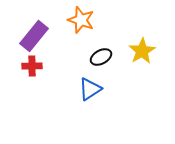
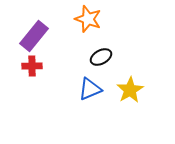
orange star: moved 7 px right, 1 px up
yellow star: moved 12 px left, 39 px down
blue triangle: rotated 10 degrees clockwise
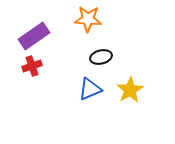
orange star: rotated 16 degrees counterclockwise
purple rectangle: rotated 16 degrees clockwise
black ellipse: rotated 15 degrees clockwise
red cross: rotated 18 degrees counterclockwise
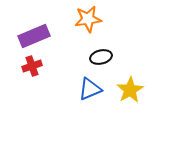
orange star: rotated 12 degrees counterclockwise
purple rectangle: rotated 12 degrees clockwise
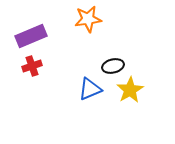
purple rectangle: moved 3 px left
black ellipse: moved 12 px right, 9 px down
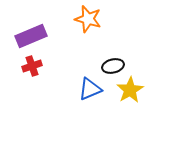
orange star: rotated 24 degrees clockwise
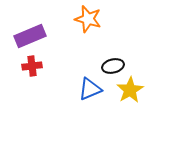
purple rectangle: moved 1 px left
red cross: rotated 12 degrees clockwise
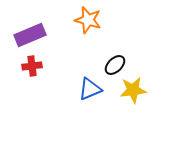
orange star: moved 1 px down
purple rectangle: moved 1 px up
black ellipse: moved 2 px right, 1 px up; rotated 30 degrees counterclockwise
yellow star: moved 3 px right; rotated 24 degrees clockwise
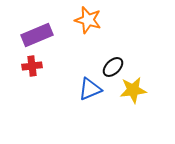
purple rectangle: moved 7 px right
black ellipse: moved 2 px left, 2 px down
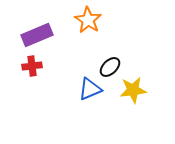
orange star: rotated 16 degrees clockwise
black ellipse: moved 3 px left
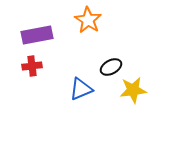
purple rectangle: rotated 12 degrees clockwise
black ellipse: moved 1 px right; rotated 15 degrees clockwise
blue triangle: moved 9 px left
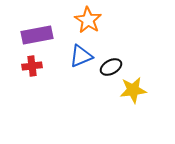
blue triangle: moved 33 px up
